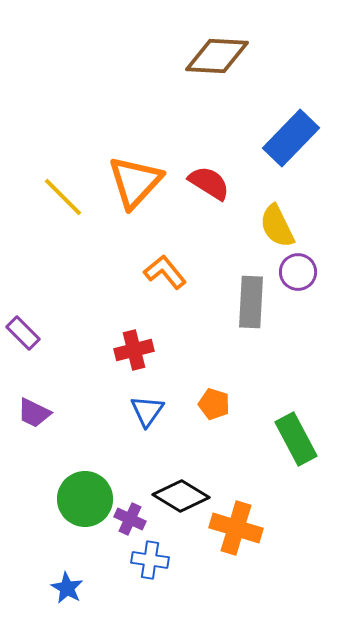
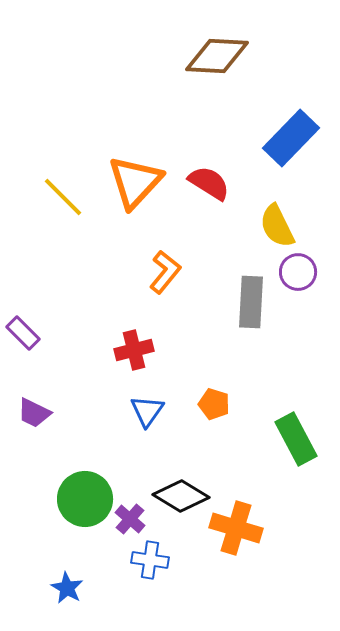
orange L-shape: rotated 78 degrees clockwise
purple cross: rotated 16 degrees clockwise
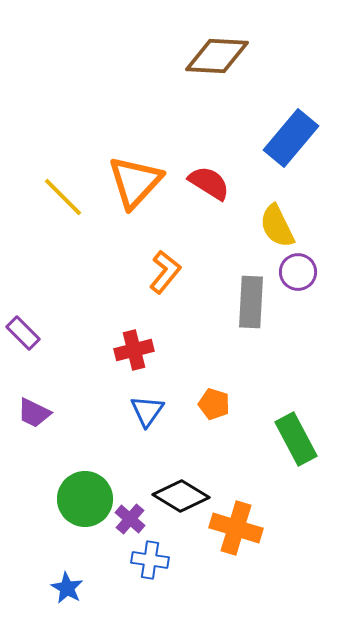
blue rectangle: rotated 4 degrees counterclockwise
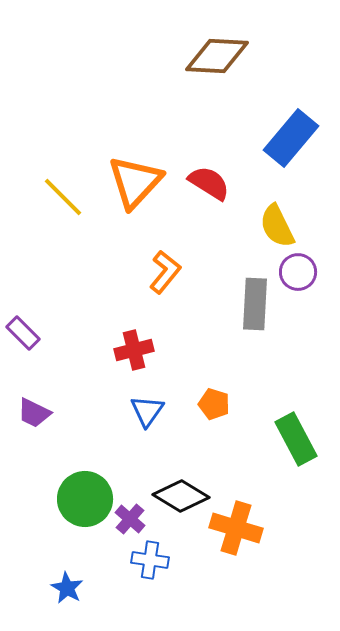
gray rectangle: moved 4 px right, 2 px down
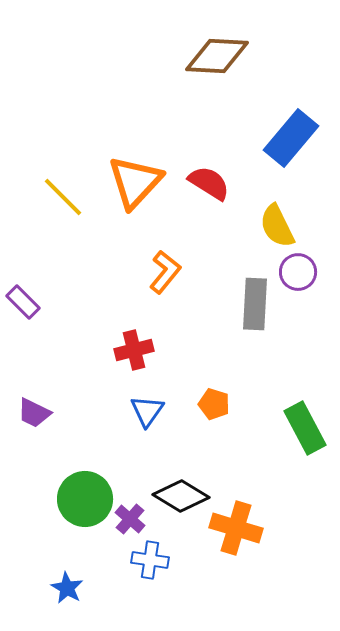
purple rectangle: moved 31 px up
green rectangle: moved 9 px right, 11 px up
